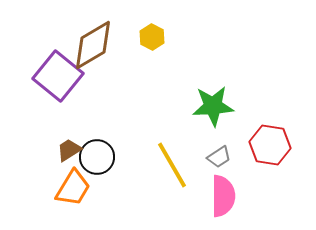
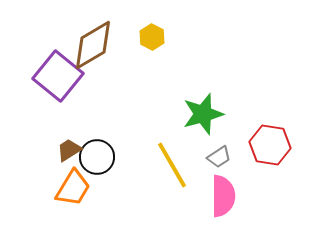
green star: moved 10 px left, 8 px down; rotated 12 degrees counterclockwise
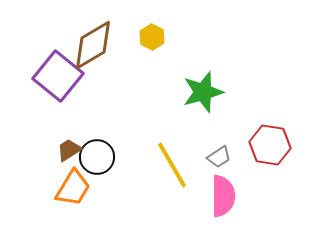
green star: moved 22 px up
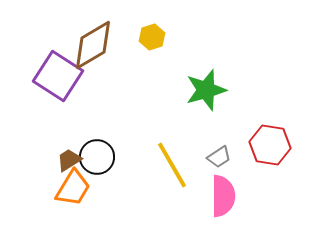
yellow hexagon: rotated 15 degrees clockwise
purple square: rotated 6 degrees counterclockwise
green star: moved 3 px right, 2 px up
brown trapezoid: moved 10 px down
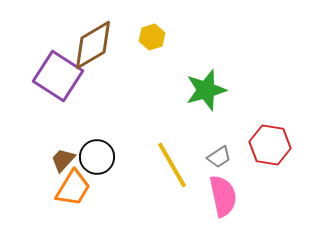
brown trapezoid: moved 6 px left; rotated 16 degrees counterclockwise
pink semicircle: rotated 12 degrees counterclockwise
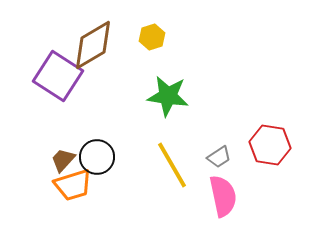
green star: moved 38 px left, 6 px down; rotated 24 degrees clockwise
orange trapezoid: moved 3 px up; rotated 42 degrees clockwise
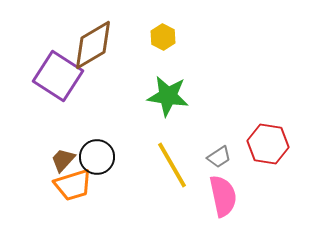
yellow hexagon: moved 11 px right; rotated 15 degrees counterclockwise
red hexagon: moved 2 px left, 1 px up
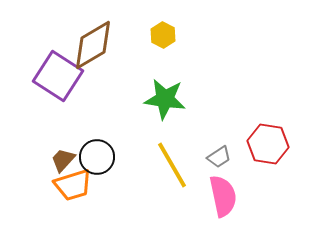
yellow hexagon: moved 2 px up
green star: moved 3 px left, 3 px down
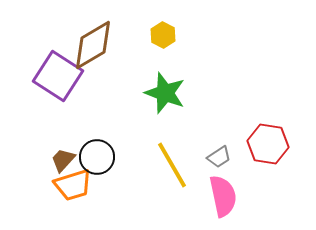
green star: moved 6 px up; rotated 12 degrees clockwise
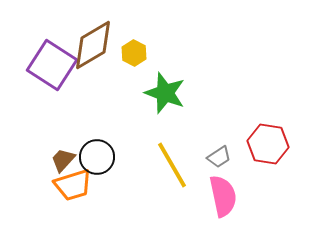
yellow hexagon: moved 29 px left, 18 px down
purple square: moved 6 px left, 11 px up
